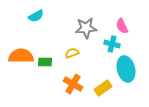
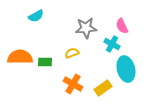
cyan cross: rotated 14 degrees clockwise
orange semicircle: moved 1 px left, 1 px down
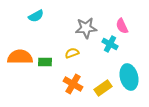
cyan cross: moved 2 px left
cyan ellipse: moved 3 px right, 8 px down
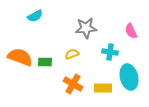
cyan semicircle: moved 1 px left
pink semicircle: moved 9 px right, 5 px down
cyan cross: moved 8 px down; rotated 21 degrees counterclockwise
yellow semicircle: moved 1 px down
orange semicircle: rotated 20 degrees clockwise
yellow rectangle: rotated 36 degrees clockwise
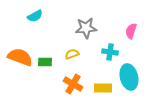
pink semicircle: rotated 42 degrees clockwise
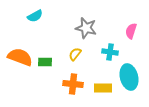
gray star: rotated 20 degrees clockwise
yellow semicircle: moved 3 px right; rotated 32 degrees counterclockwise
orange cross: rotated 24 degrees counterclockwise
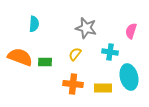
cyan semicircle: moved 1 px left, 8 px down; rotated 56 degrees counterclockwise
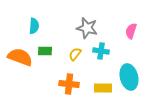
cyan semicircle: moved 2 px down
gray star: moved 1 px right
cyan cross: moved 9 px left, 1 px up
green rectangle: moved 11 px up
orange cross: moved 4 px left
